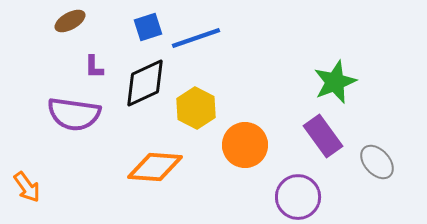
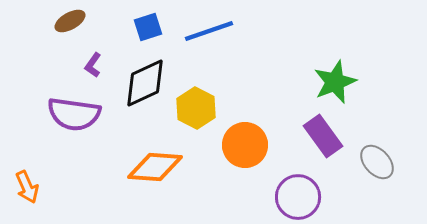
blue line: moved 13 px right, 7 px up
purple L-shape: moved 1 px left, 2 px up; rotated 35 degrees clockwise
orange arrow: rotated 12 degrees clockwise
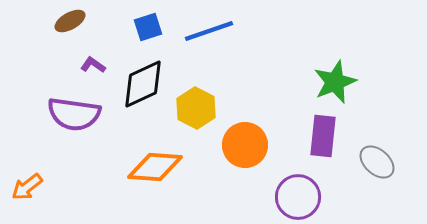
purple L-shape: rotated 90 degrees clockwise
black diamond: moved 2 px left, 1 px down
purple rectangle: rotated 42 degrees clockwise
gray ellipse: rotated 6 degrees counterclockwise
orange arrow: rotated 76 degrees clockwise
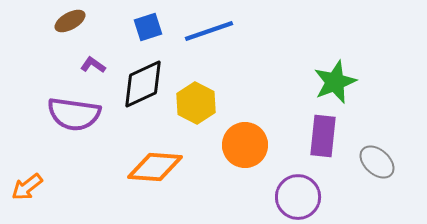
yellow hexagon: moved 5 px up
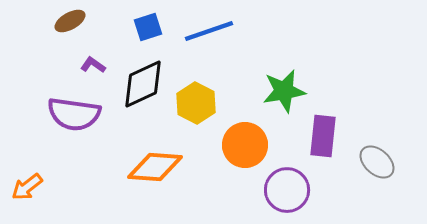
green star: moved 51 px left, 9 px down; rotated 12 degrees clockwise
purple circle: moved 11 px left, 7 px up
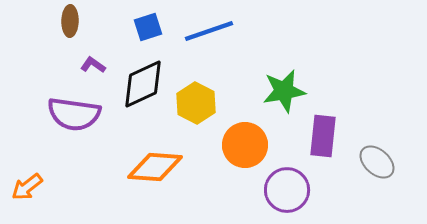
brown ellipse: rotated 60 degrees counterclockwise
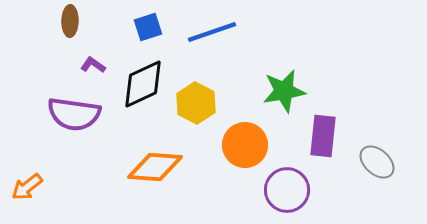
blue line: moved 3 px right, 1 px down
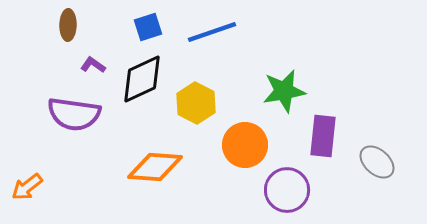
brown ellipse: moved 2 px left, 4 px down
black diamond: moved 1 px left, 5 px up
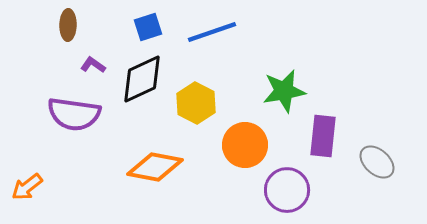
orange diamond: rotated 6 degrees clockwise
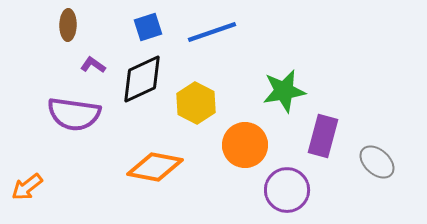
purple rectangle: rotated 9 degrees clockwise
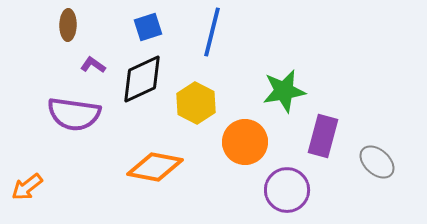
blue line: rotated 57 degrees counterclockwise
orange circle: moved 3 px up
